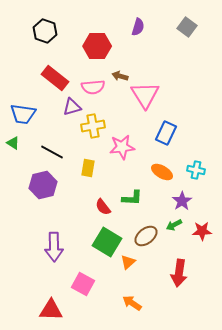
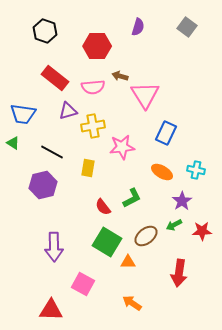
purple triangle: moved 4 px left, 4 px down
green L-shape: rotated 30 degrees counterclockwise
orange triangle: rotated 42 degrees clockwise
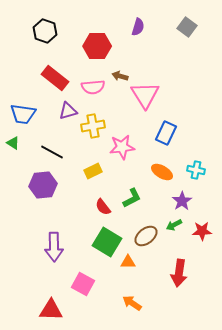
yellow rectangle: moved 5 px right, 3 px down; rotated 54 degrees clockwise
purple hexagon: rotated 8 degrees clockwise
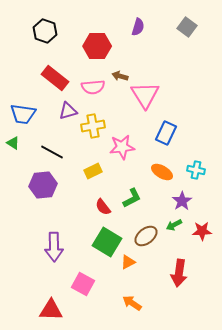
orange triangle: rotated 28 degrees counterclockwise
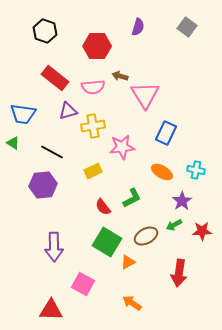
brown ellipse: rotated 10 degrees clockwise
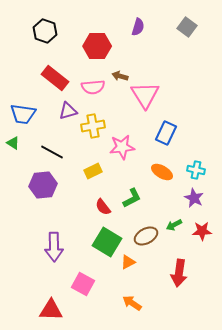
purple star: moved 12 px right, 3 px up; rotated 12 degrees counterclockwise
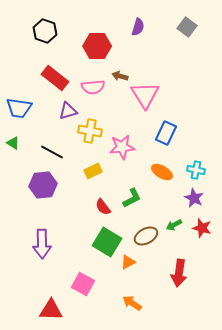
blue trapezoid: moved 4 px left, 6 px up
yellow cross: moved 3 px left, 5 px down; rotated 20 degrees clockwise
red star: moved 3 px up; rotated 18 degrees clockwise
purple arrow: moved 12 px left, 3 px up
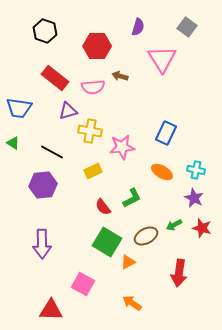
pink triangle: moved 17 px right, 36 px up
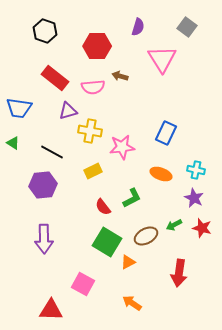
orange ellipse: moved 1 px left, 2 px down; rotated 10 degrees counterclockwise
purple arrow: moved 2 px right, 5 px up
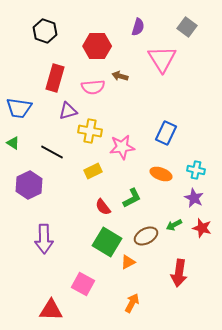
red rectangle: rotated 68 degrees clockwise
purple hexagon: moved 14 px left; rotated 20 degrees counterclockwise
orange arrow: rotated 84 degrees clockwise
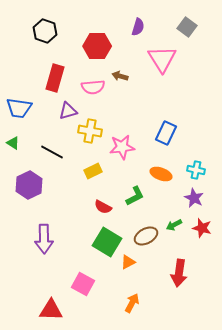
green L-shape: moved 3 px right, 2 px up
red semicircle: rotated 24 degrees counterclockwise
